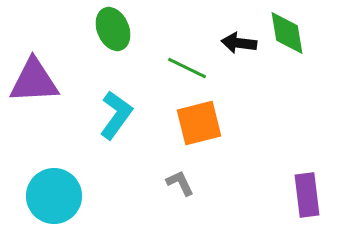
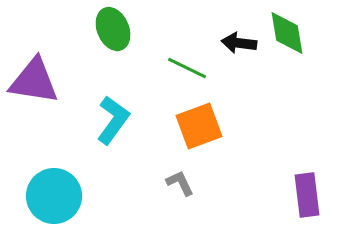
purple triangle: rotated 12 degrees clockwise
cyan L-shape: moved 3 px left, 5 px down
orange square: moved 3 px down; rotated 6 degrees counterclockwise
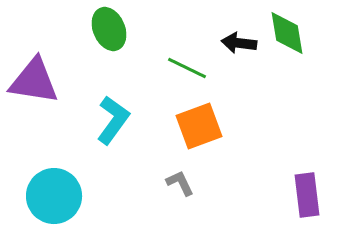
green ellipse: moved 4 px left
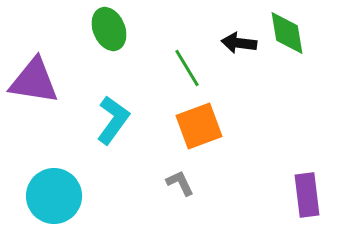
green line: rotated 33 degrees clockwise
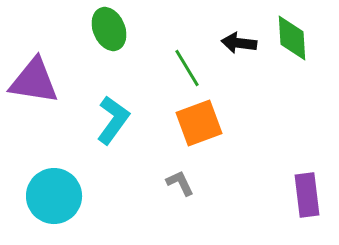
green diamond: moved 5 px right, 5 px down; rotated 6 degrees clockwise
orange square: moved 3 px up
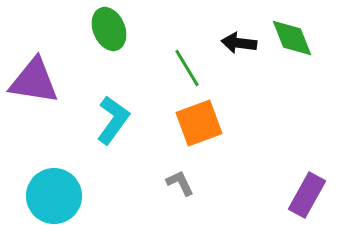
green diamond: rotated 18 degrees counterclockwise
purple rectangle: rotated 36 degrees clockwise
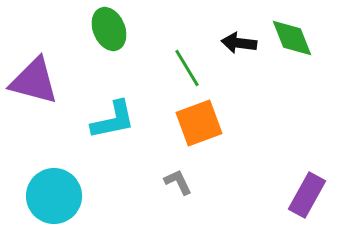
purple triangle: rotated 6 degrees clockwise
cyan L-shape: rotated 42 degrees clockwise
gray L-shape: moved 2 px left, 1 px up
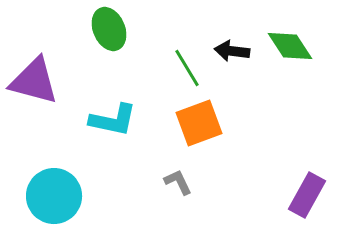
green diamond: moved 2 px left, 8 px down; rotated 12 degrees counterclockwise
black arrow: moved 7 px left, 8 px down
cyan L-shape: rotated 24 degrees clockwise
